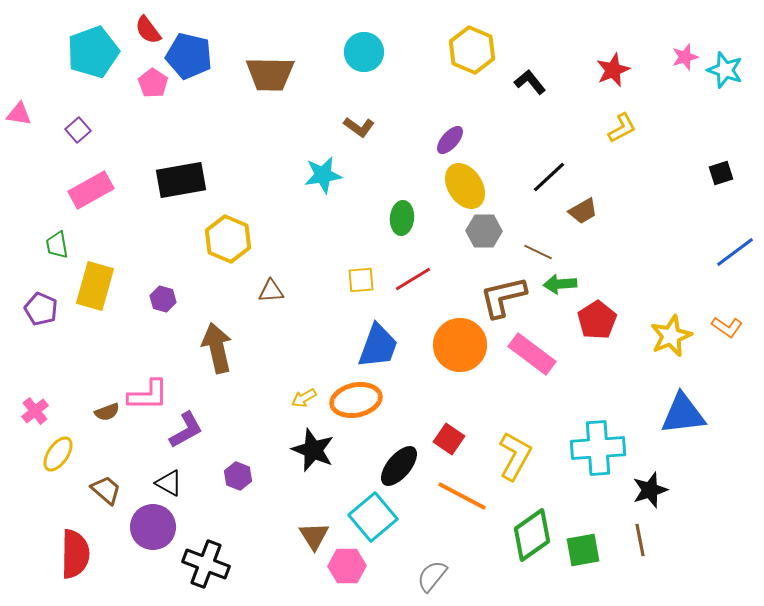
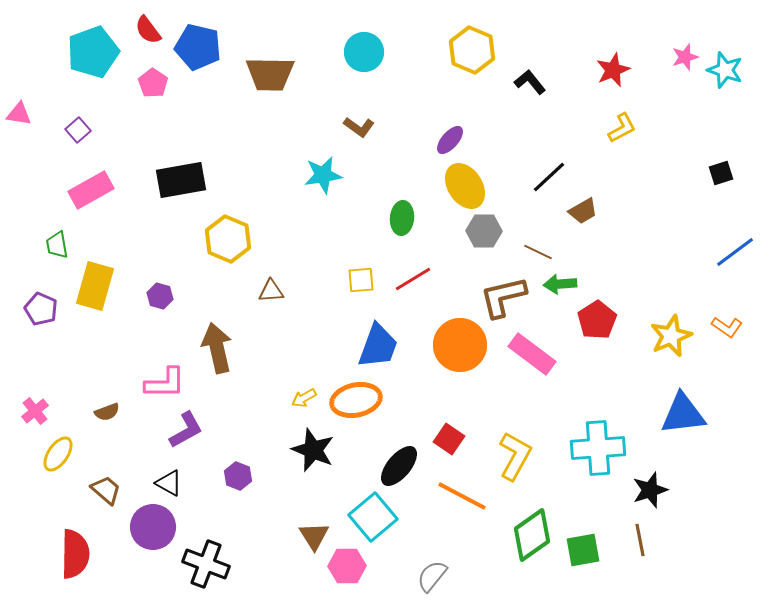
blue pentagon at (189, 56): moved 9 px right, 9 px up
purple hexagon at (163, 299): moved 3 px left, 3 px up
pink L-shape at (148, 395): moved 17 px right, 12 px up
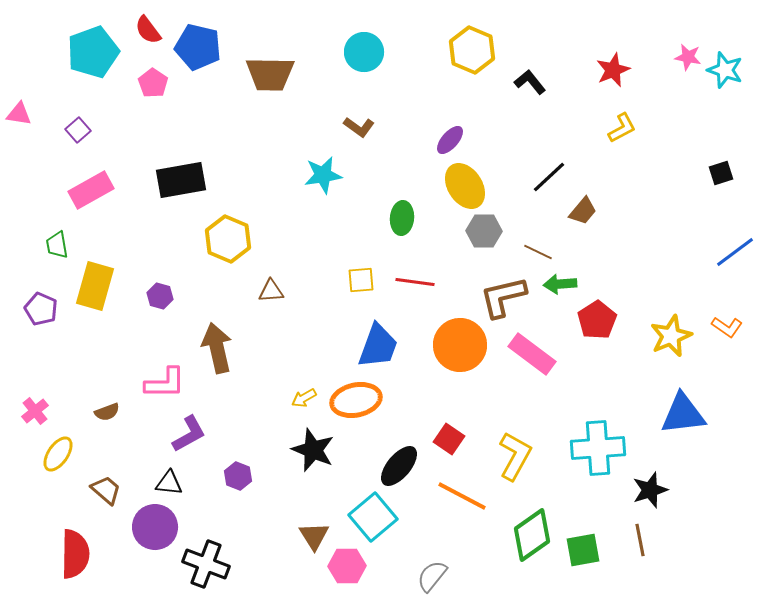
pink star at (685, 57): moved 3 px right; rotated 28 degrees clockwise
brown trapezoid at (583, 211): rotated 20 degrees counterclockwise
red line at (413, 279): moved 2 px right, 3 px down; rotated 39 degrees clockwise
purple L-shape at (186, 430): moved 3 px right, 4 px down
black triangle at (169, 483): rotated 24 degrees counterclockwise
purple circle at (153, 527): moved 2 px right
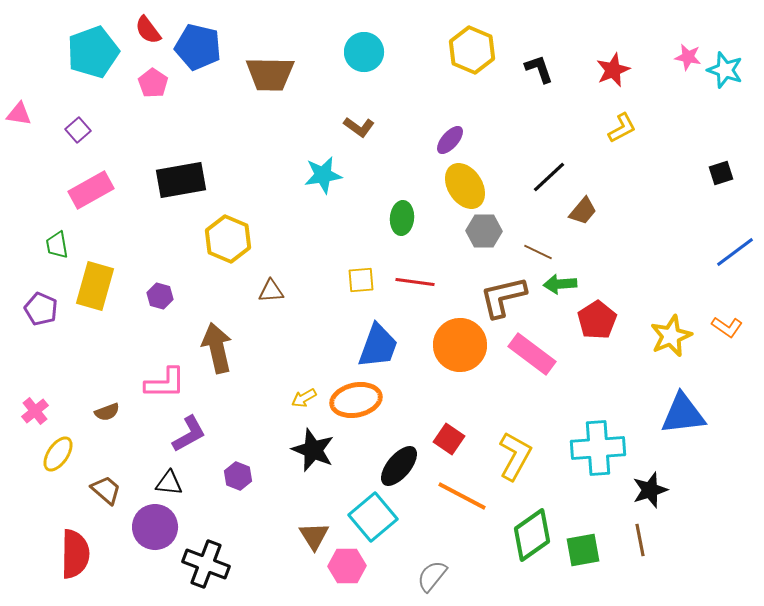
black L-shape at (530, 82): moved 9 px right, 13 px up; rotated 20 degrees clockwise
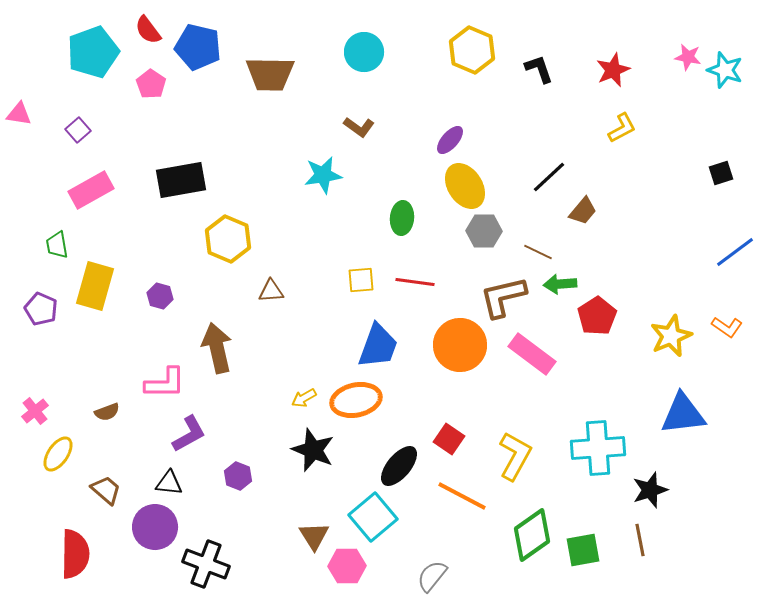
pink pentagon at (153, 83): moved 2 px left, 1 px down
red pentagon at (597, 320): moved 4 px up
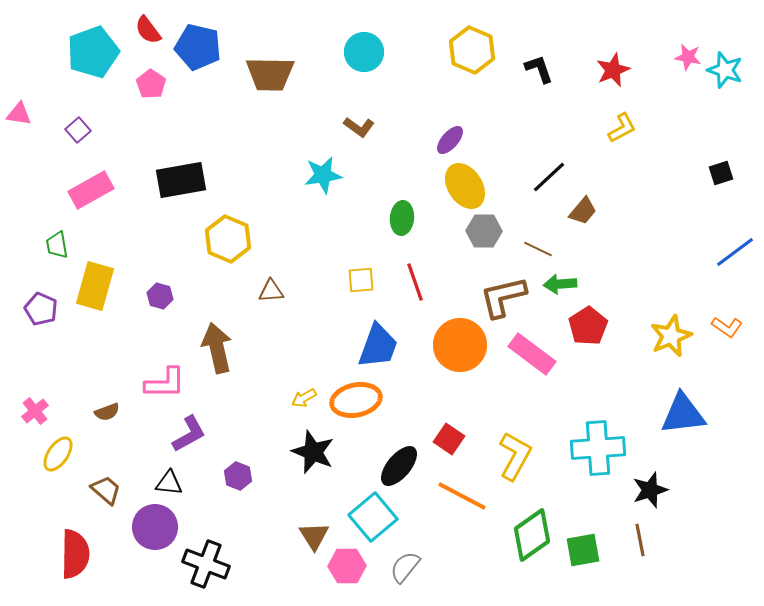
brown line at (538, 252): moved 3 px up
red line at (415, 282): rotated 63 degrees clockwise
red pentagon at (597, 316): moved 9 px left, 10 px down
black star at (313, 450): moved 2 px down
gray semicircle at (432, 576): moved 27 px left, 9 px up
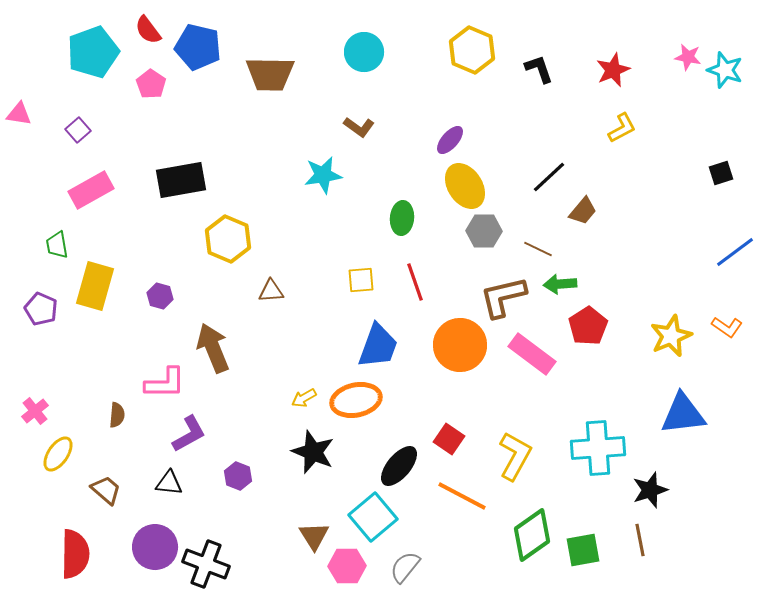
brown arrow at (217, 348): moved 4 px left; rotated 9 degrees counterclockwise
brown semicircle at (107, 412): moved 10 px right, 3 px down; rotated 65 degrees counterclockwise
purple circle at (155, 527): moved 20 px down
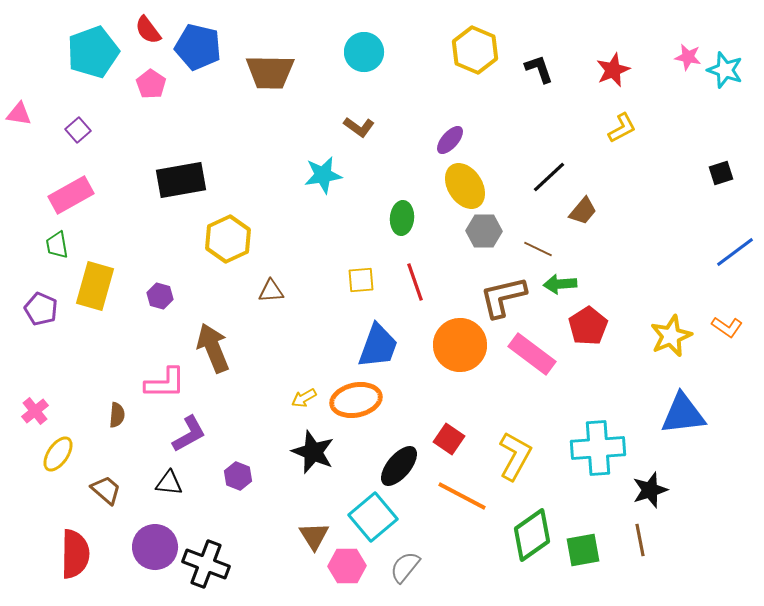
yellow hexagon at (472, 50): moved 3 px right
brown trapezoid at (270, 74): moved 2 px up
pink rectangle at (91, 190): moved 20 px left, 5 px down
yellow hexagon at (228, 239): rotated 12 degrees clockwise
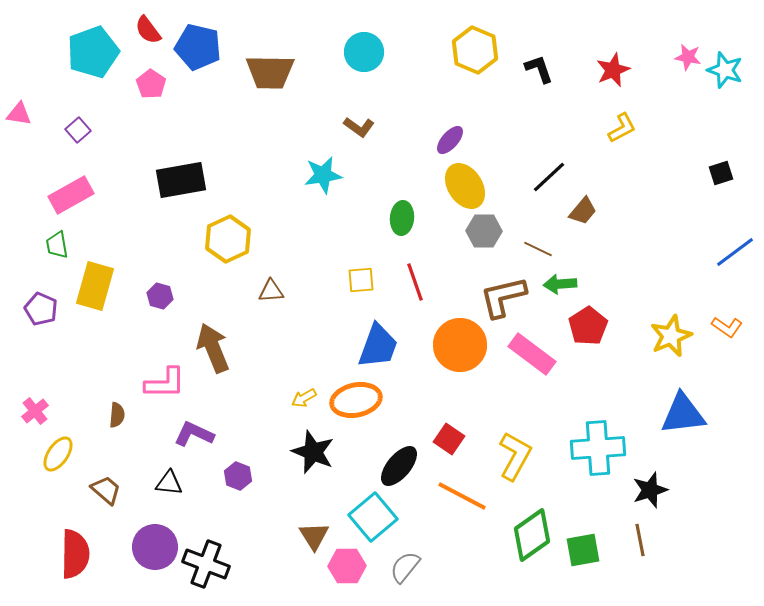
purple L-shape at (189, 434): moved 5 px right; rotated 126 degrees counterclockwise
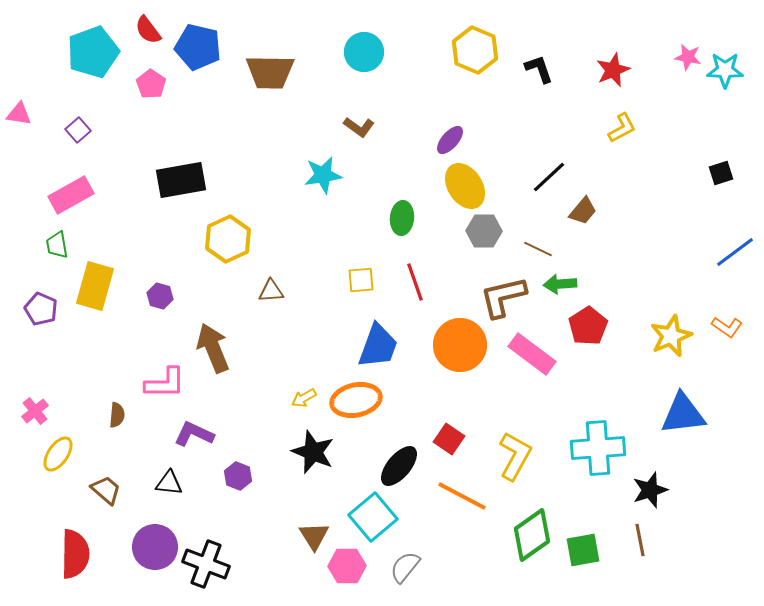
cyan star at (725, 70): rotated 18 degrees counterclockwise
